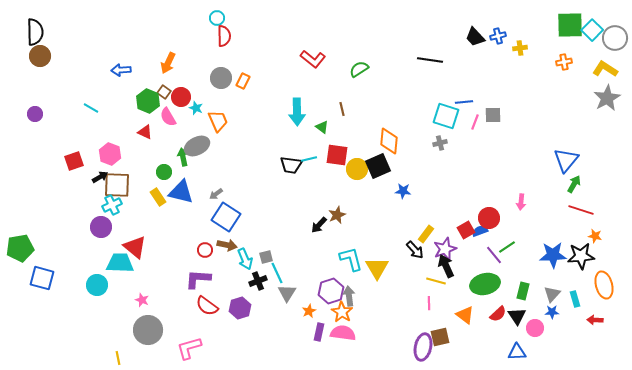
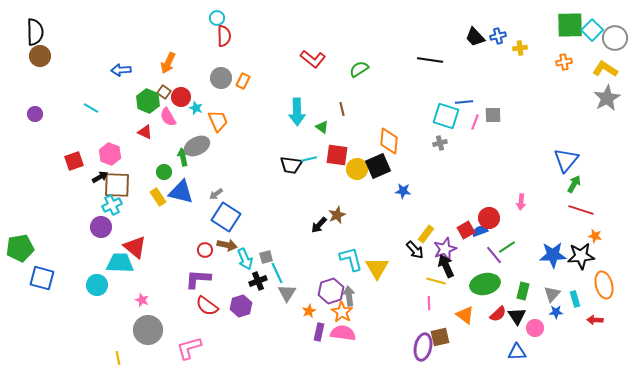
purple hexagon at (240, 308): moved 1 px right, 2 px up
blue star at (552, 312): moved 4 px right
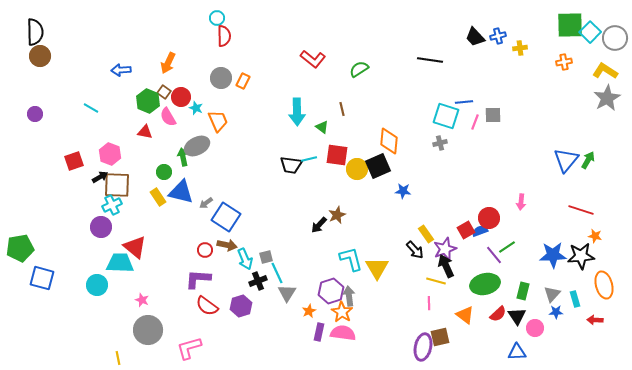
cyan square at (592, 30): moved 2 px left, 2 px down
yellow L-shape at (605, 69): moved 2 px down
red triangle at (145, 132): rotated 14 degrees counterclockwise
green arrow at (574, 184): moved 14 px right, 24 px up
gray arrow at (216, 194): moved 10 px left, 9 px down
yellow rectangle at (426, 234): rotated 72 degrees counterclockwise
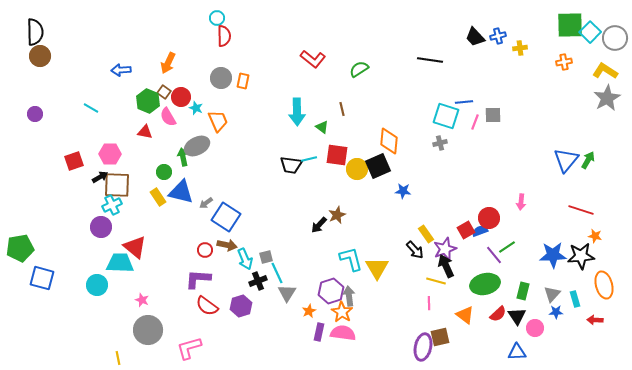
orange rectangle at (243, 81): rotated 14 degrees counterclockwise
pink hexagon at (110, 154): rotated 20 degrees counterclockwise
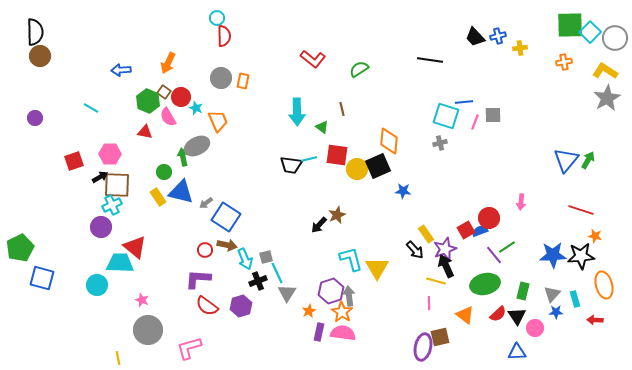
purple circle at (35, 114): moved 4 px down
green pentagon at (20, 248): rotated 16 degrees counterclockwise
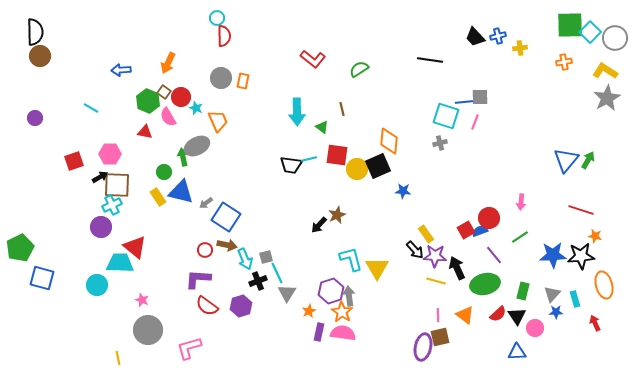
gray square at (493, 115): moved 13 px left, 18 px up
green line at (507, 247): moved 13 px right, 10 px up
purple star at (445, 249): moved 10 px left, 7 px down; rotated 25 degrees clockwise
black arrow at (446, 266): moved 11 px right, 2 px down
pink line at (429, 303): moved 9 px right, 12 px down
red arrow at (595, 320): moved 3 px down; rotated 63 degrees clockwise
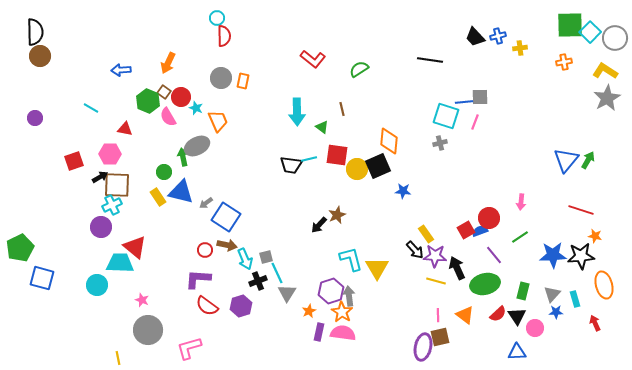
red triangle at (145, 132): moved 20 px left, 3 px up
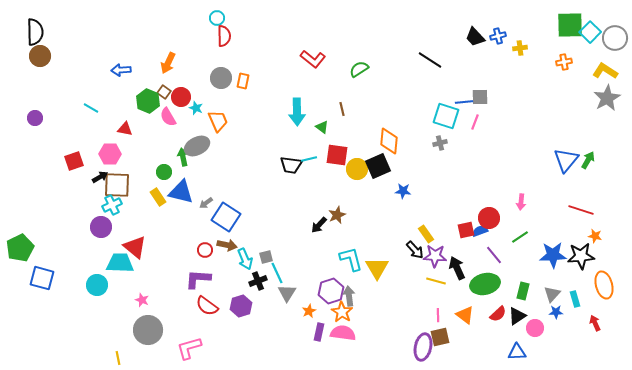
black line at (430, 60): rotated 25 degrees clockwise
red square at (466, 230): rotated 18 degrees clockwise
black triangle at (517, 316): rotated 30 degrees clockwise
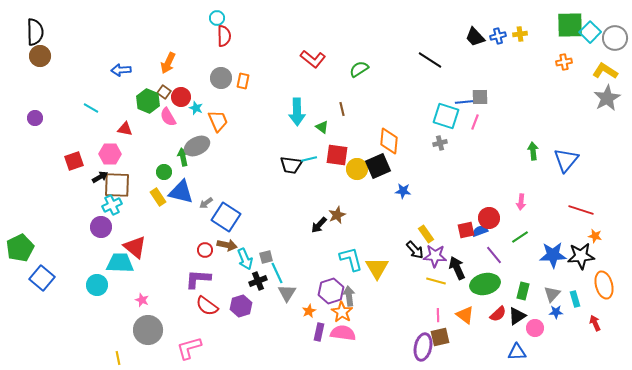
yellow cross at (520, 48): moved 14 px up
green arrow at (588, 160): moved 55 px left, 9 px up; rotated 36 degrees counterclockwise
blue square at (42, 278): rotated 25 degrees clockwise
